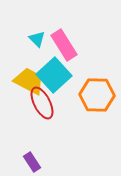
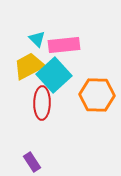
pink rectangle: rotated 64 degrees counterclockwise
yellow trapezoid: moved 15 px up; rotated 56 degrees counterclockwise
red ellipse: rotated 28 degrees clockwise
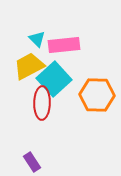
cyan square: moved 4 px down
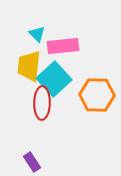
cyan triangle: moved 5 px up
pink rectangle: moved 1 px left, 1 px down
yellow trapezoid: rotated 56 degrees counterclockwise
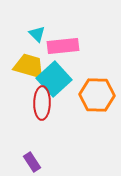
yellow trapezoid: rotated 100 degrees clockwise
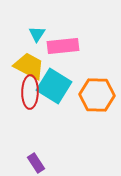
cyan triangle: rotated 18 degrees clockwise
yellow trapezoid: rotated 12 degrees clockwise
cyan square: moved 7 px down; rotated 16 degrees counterclockwise
red ellipse: moved 12 px left, 11 px up
purple rectangle: moved 4 px right, 1 px down
